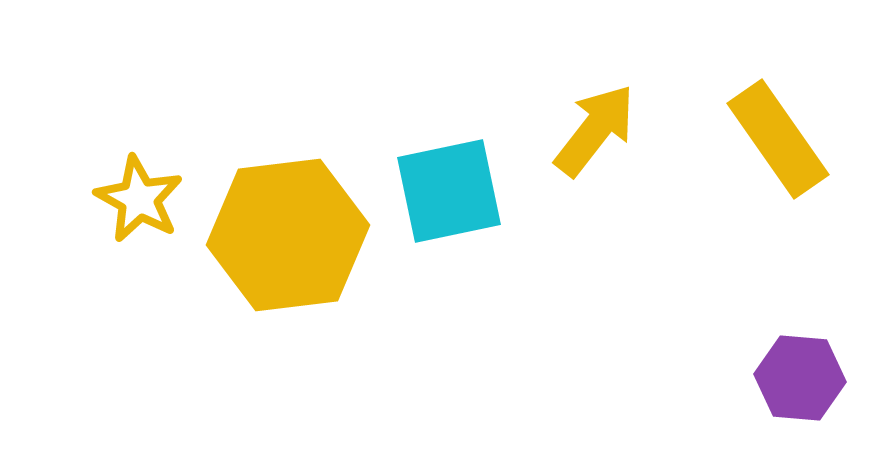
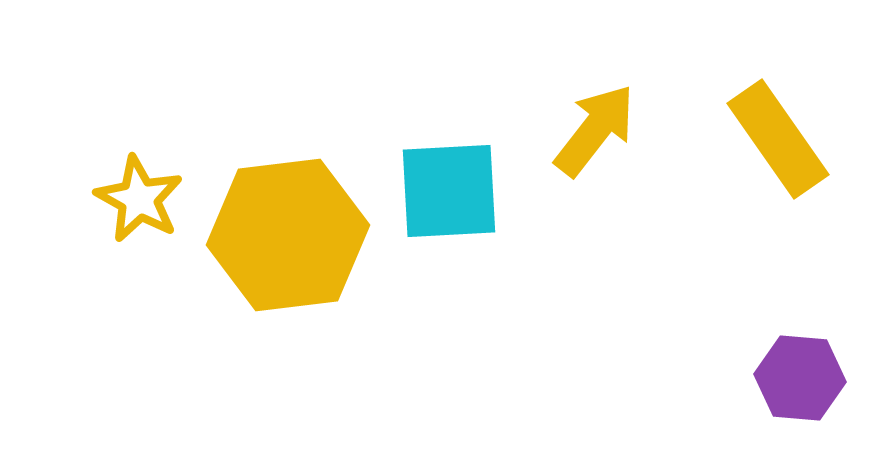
cyan square: rotated 9 degrees clockwise
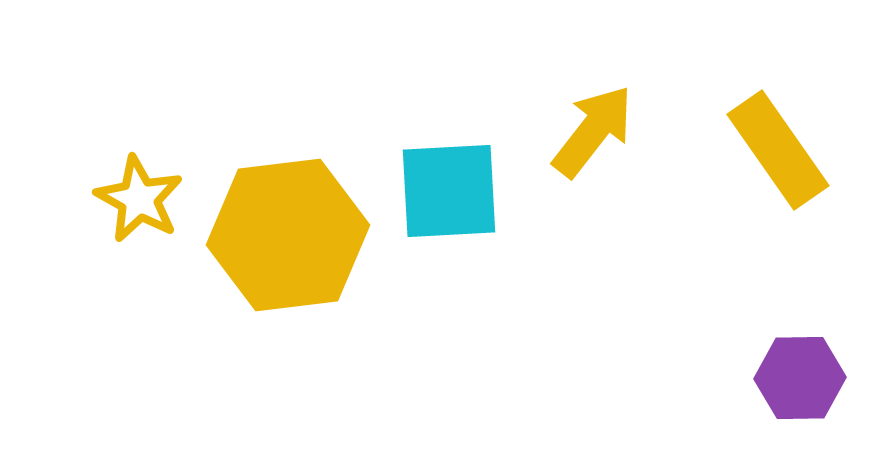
yellow arrow: moved 2 px left, 1 px down
yellow rectangle: moved 11 px down
purple hexagon: rotated 6 degrees counterclockwise
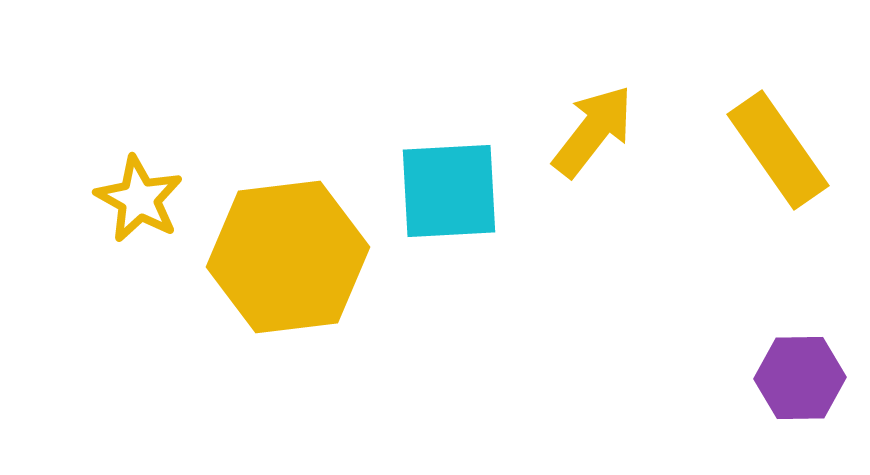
yellow hexagon: moved 22 px down
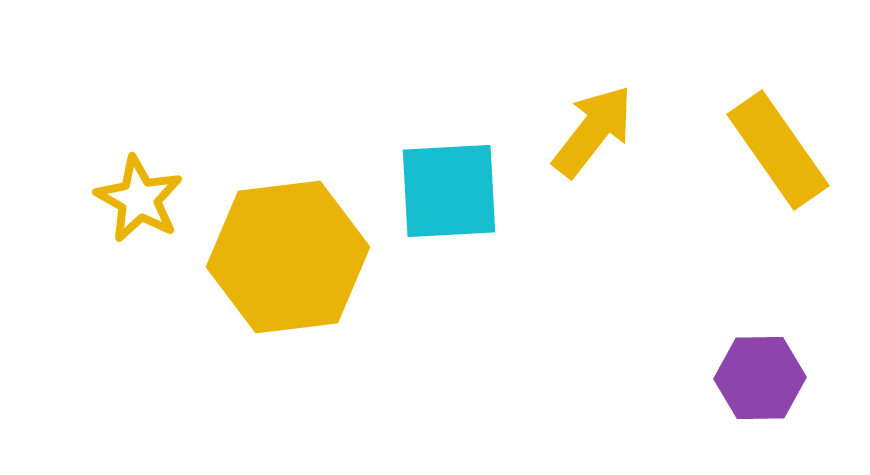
purple hexagon: moved 40 px left
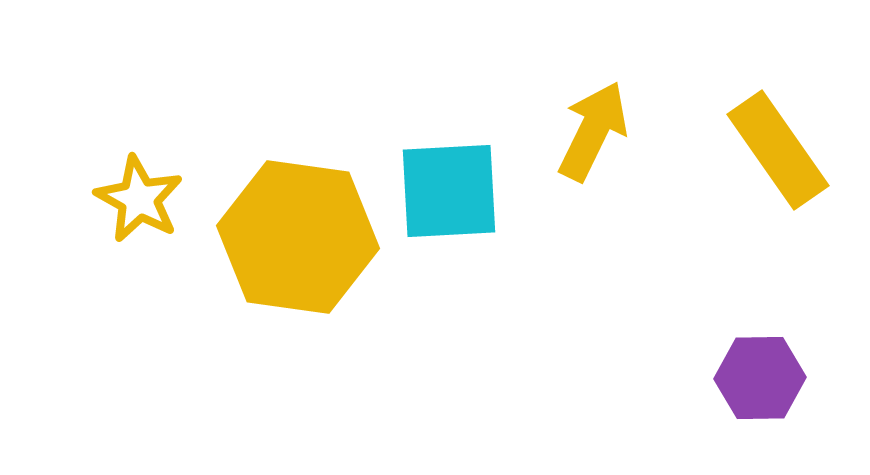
yellow arrow: rotated 12 degrees counterclockwise
yellow hexagon: moved 10 px right, 20 px up; rotated 15 degrees clockwise
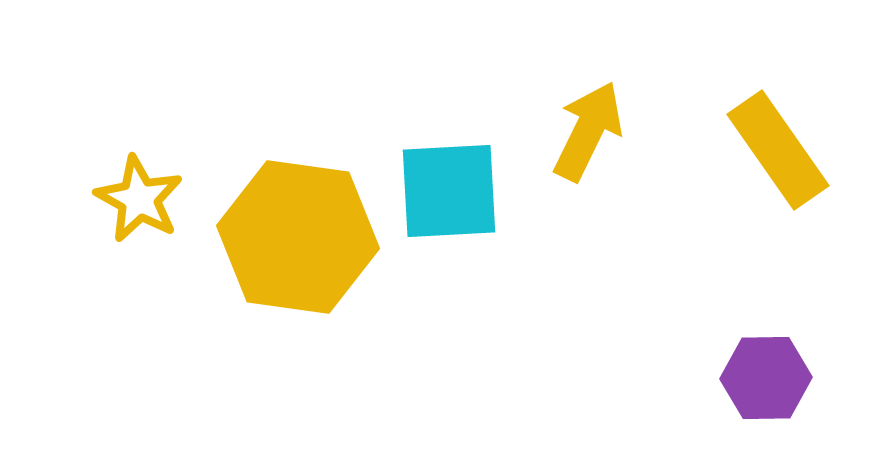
yellow arrow: moved 5 px left
purple hexagon: moved 6 px right
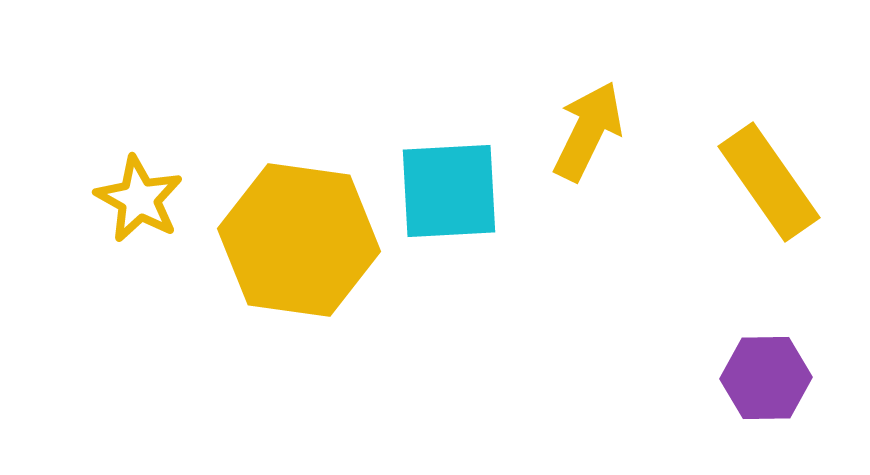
yellow rectangle: moved 9 px left, 32 px down
yellow hexagon: moved 1 px right, 3 px down
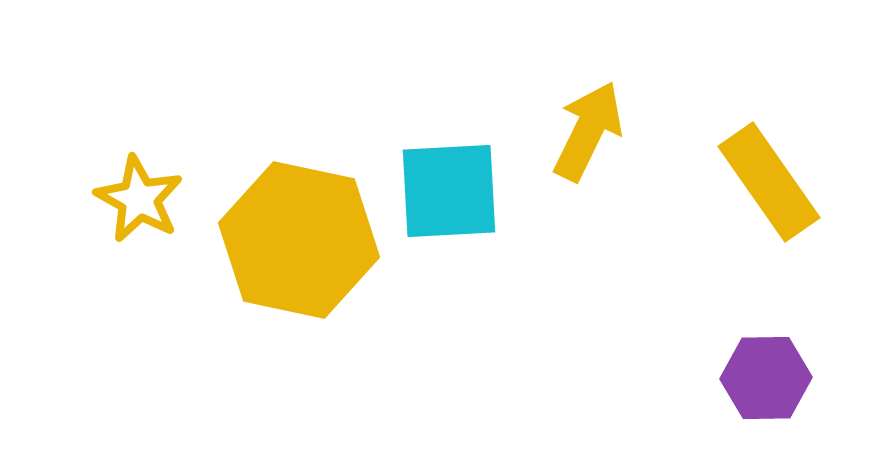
yellow hexagon: rotated 4 degrees clockwise
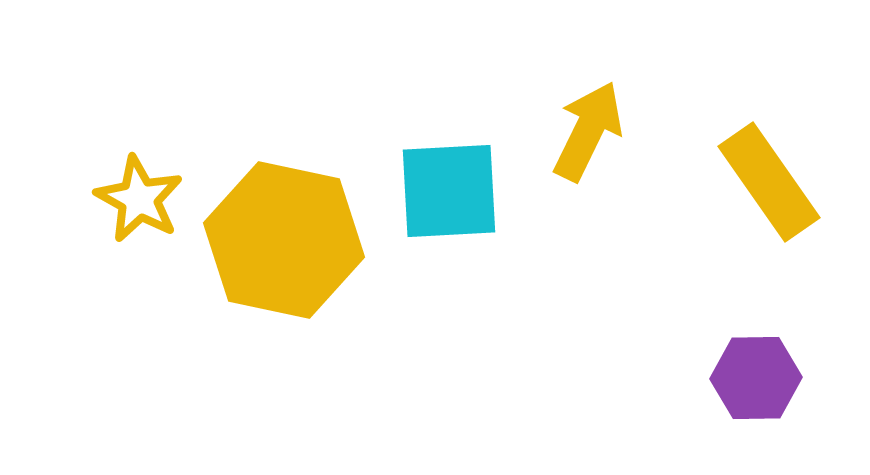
yellow hexagon: moved 15 px left
purple hexagon: moved 10 px left
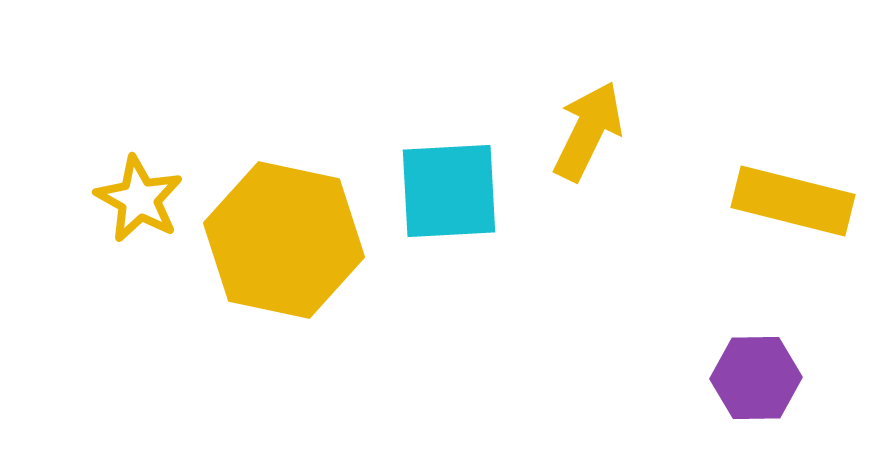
yellow rectangle: moved 24 px right, 19 px down; rotated 41 degrees counterclockwise
